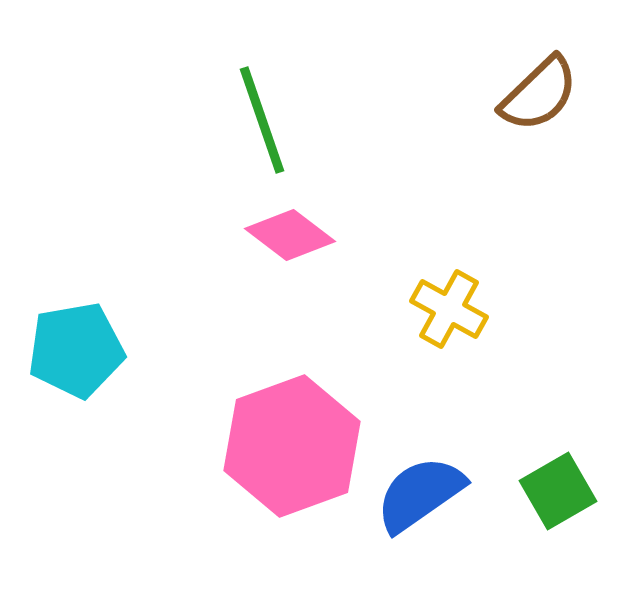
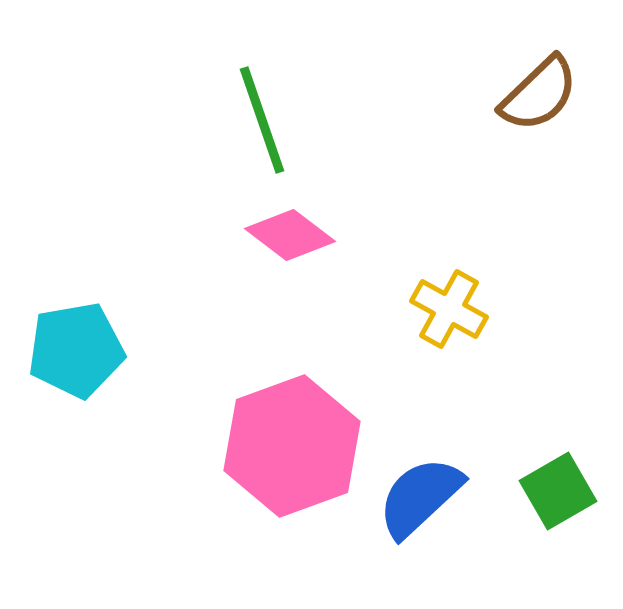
blue semicircle: moved 3 px down; rotated 8 degrees counterclockwise
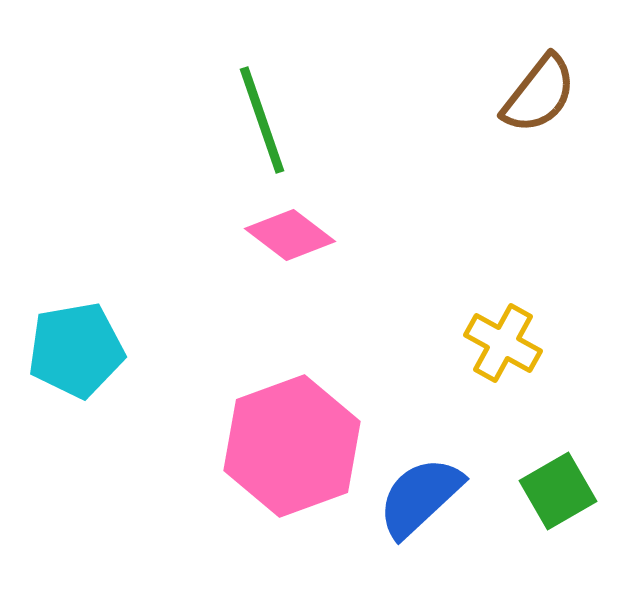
brown semicircle: rotated 8 degrees counterclockwise
yellow cross: moved 54 px right, 34 px down
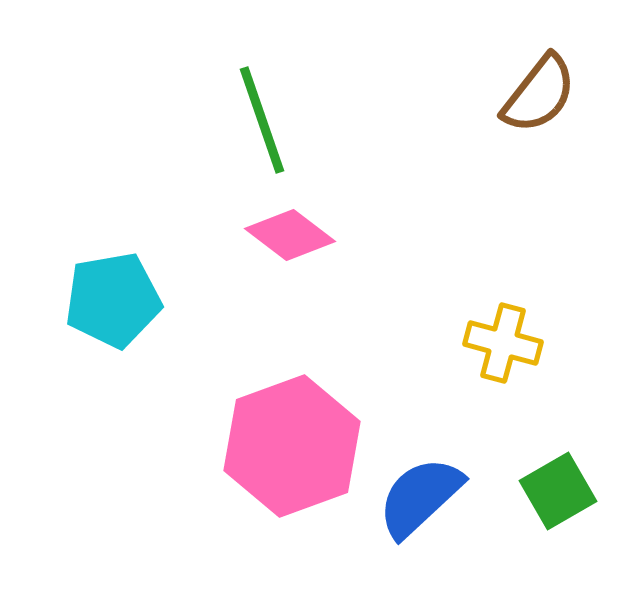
yellow cross: rotated 14 degrees counterclockwise
cyan pentagon: moved 37 px right, 50 px up
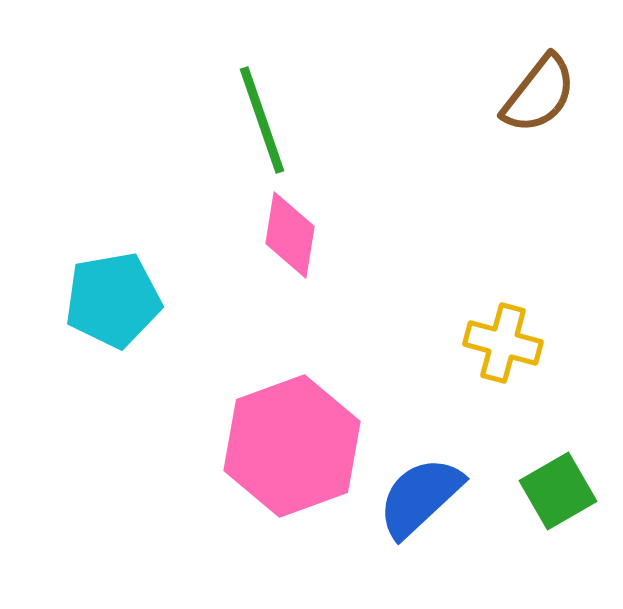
pink diamond: rotated 62 degrees clockwise
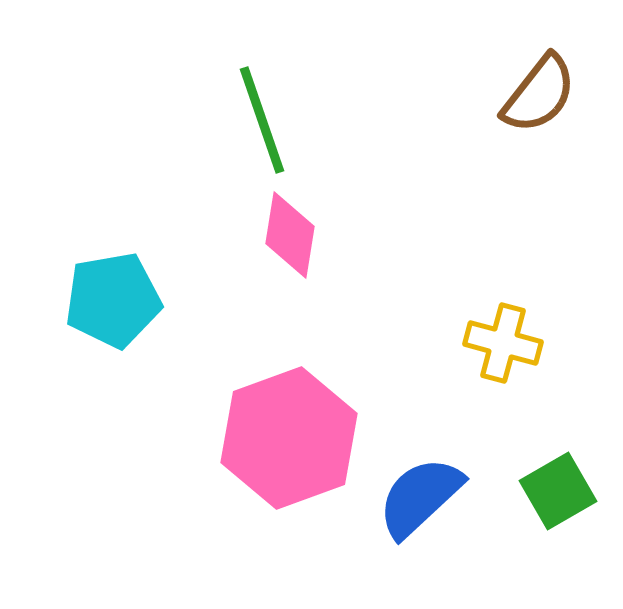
pink hexagon: moved 3 px left, 8 px up
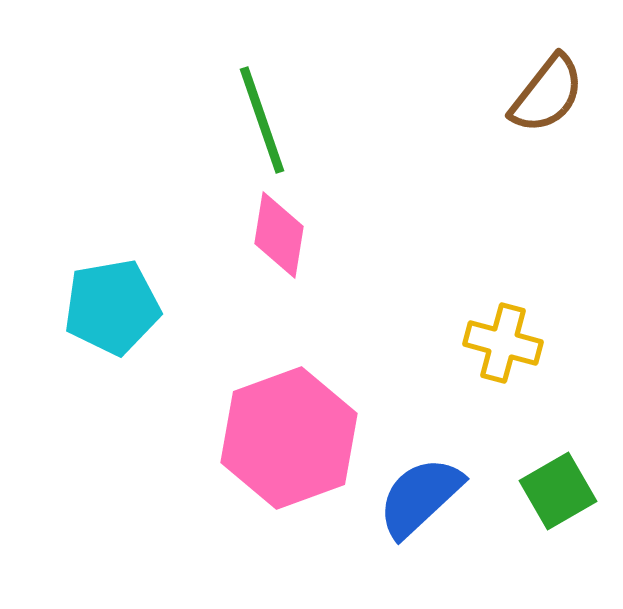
brown semicircle: moved 8 px right
pink diamond: moved 11 px left
cyan pentagon: moved 1 px left, 7 px down
